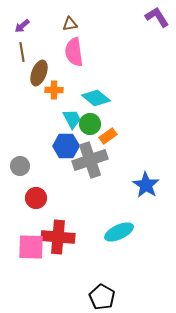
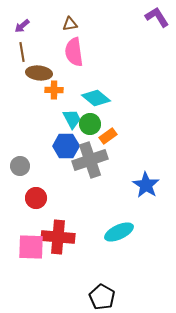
brown ellipse: rotated 75 degrees clockwise
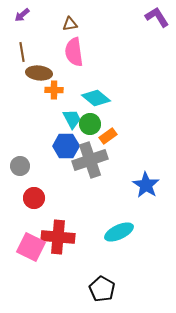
purple arrow: moved 11 px up
red circle: moved 2 px left
pink square: rotated 24 degrees clockwise
black pentagon: moved 8 px up
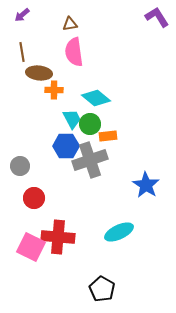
orange rectangle: rotated 30 degrees clockwise
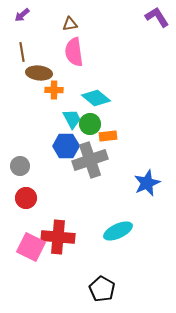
blue star: moved 1 px right, 2 px up; rotated 16 degrees clockwise
red circle: moved 8 px left
cyan ellipse: moved 1 px left, 1 px up
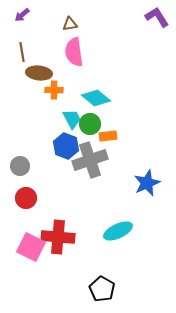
blue hexagon: rotated 20 degrees clockwise
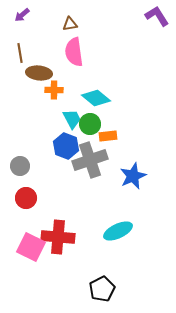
purple L-shape: moved 1 px up
brown line: moved 2 px left, 1 px down
blue star: moved 14 px left, 7 px up
black pentagon: rotated 15 degrees clockwise
